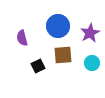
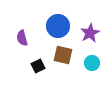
brown square: rotated 18 degrees clockwise
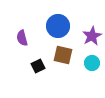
purple star: moved 2 px right, 3 px down
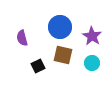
blue circle: moved 2 px right, 1 px down
purple star: rotated 12 degrees counterclockwise
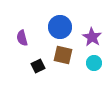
purple star: moved 1 px down
cyan circle: moved 2 px right
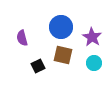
blue circle: moved 1 px right
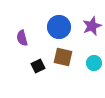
blue circle: moved 2 px left
purple star: moved 11 px up; rotated 18 degrees clockwise
brown square: moved 2 px down
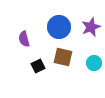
purple star: moved 1 px left, 1 px down
purple semicircle: moved 2 px right, 1 px down
